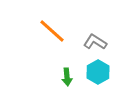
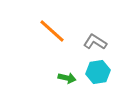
cyan hexagon: rotated 20 degrees clockwise
green arrow: moved 1 px down; rotated 72 degrees counterclockwise
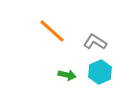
cyan hexagon: moved 2 px right; rotated 15 degrees counterclockwise
green arrow: moved 3 px up
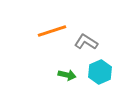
orange line: rotated 60 degrees counterclockwise
gray L-shape: moved 9 px left
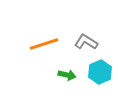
orange line: moved 8 px left, 13 px down
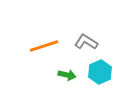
orange line: moved 2 px down
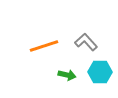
gray L-shape: rotated 15 degrees clockwise
cyan hexagon: rotated 25 degrees clockwise
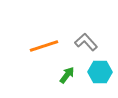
green arrow: rotated 66 degrees counterclockwise
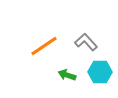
orange line: rotated 16 degrees counterclockwise
green arrow: rotated 108 degrees counterclockwise
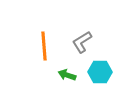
gray L-shape: moved 4 px left; rotated 80 degrees counterclockwise
orange line: rotated 60 degrees counterclockwise
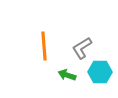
gray L-shape: moved 6 px down
